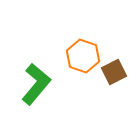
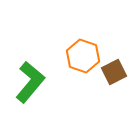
green L-shape: moved 6 px left, 2 px up
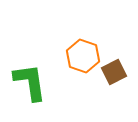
green L-shape: rotated 48 degrees counterclockwise
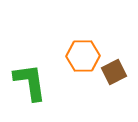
orange hexagon: rotated 20 degrees counterclockwise
